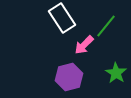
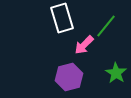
white rectangle: rotated 16 degrees clockwise
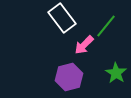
white rectangle: rotated 20 degrees counterclockwise
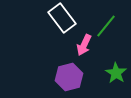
pink arrow: rotated 20 degrees counterclockwise
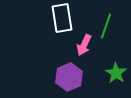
white rectangle: rotated 28 degrees clockwise
green line: rotated 20 degrees counterclockwise
purple hexagon: rotated 8 degrees counterclockwise
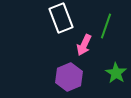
white rectangle: moved 1 px left; rotated 12 degrees counterclockwise
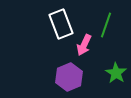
white rectangle: moved 6 px down
green line: moved 1 px up
